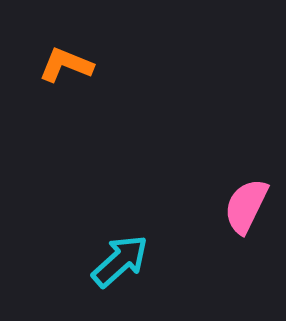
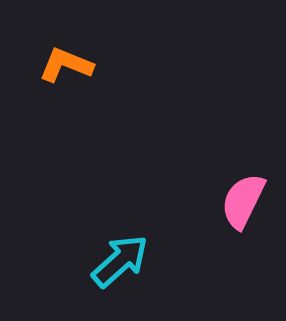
pink semicircle: moved 3 px left, 5 px up
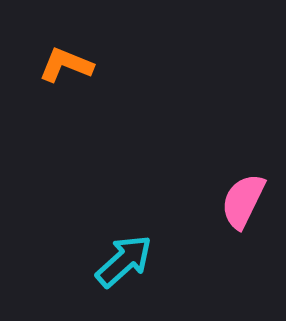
cyan arrow: moved 4 px right
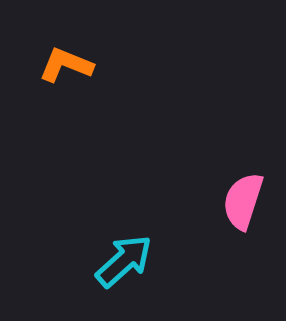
pink semicircle: rotated 8 degrees counterclockwise
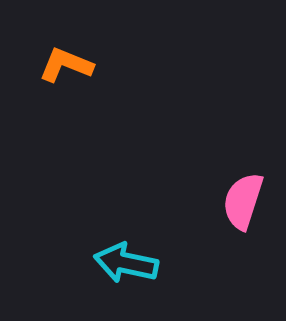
cyan arrow: moved 2 px right, 2 px down; rotated 126 degrees counterclockwise
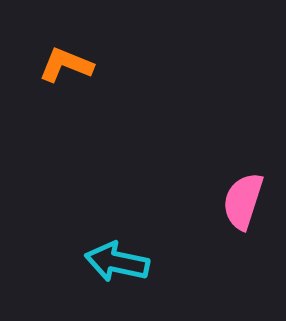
cyan arrow: moved 9 px left, 1 px up
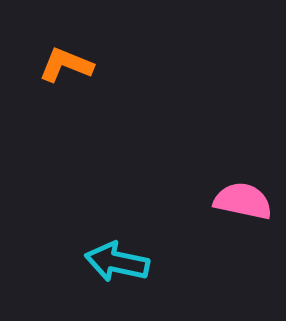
pink semicircle: rotated 84 degrees clockwise
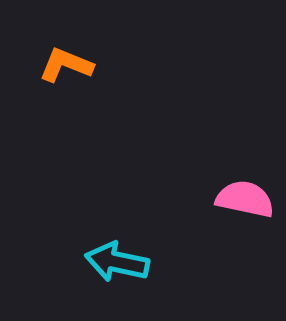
pink semicircle: moved 2 px right, 2 px up
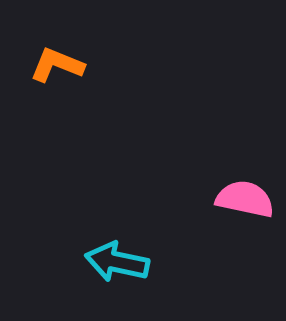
orange L-shape: moved 9 px left
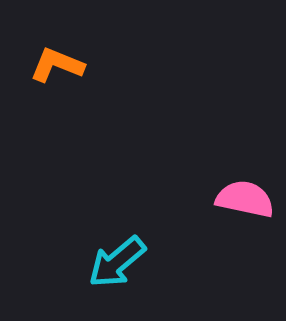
cyan arrow: rotated 52 degrees counterclockwise
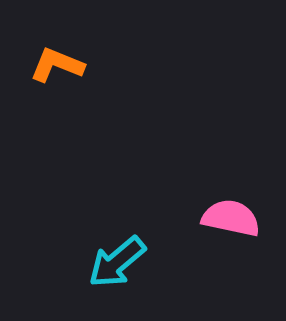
pink semicircle: moved 14 px left, 19 px down
